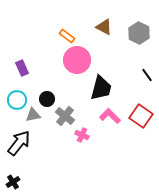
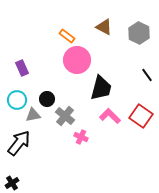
pink cross: moved 1 px left, 2 px down
black cross: moved 1 px left, 1 px down
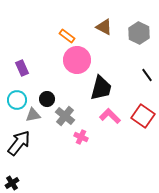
red square: moved 2 px right
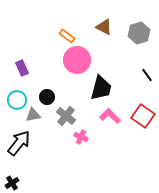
gray hexagon: rotated 15 degrees clockwise
black circle: moved 2 px up
gray cross: moved 1 px right
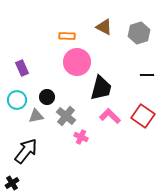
orange rectangle: rotated 35 degrees counterclockwise
pink circle: moved 2 px down
black line: rotated 56 degrees counterclockwise
gray triangle: moved 3 px right, 1 px down
black arrow: moved 7 px right, 8 px down
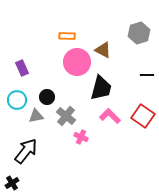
brown triangle: moved 1 px left, 23 px down
